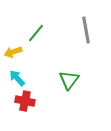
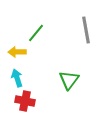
yellow arrow: moved 4 px right; rotated 18 degrees clockwise
cyan arrow: rotated 24 degrees clockwise
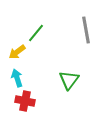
yellow arrow: rotated 36 degrees counterclockwise
